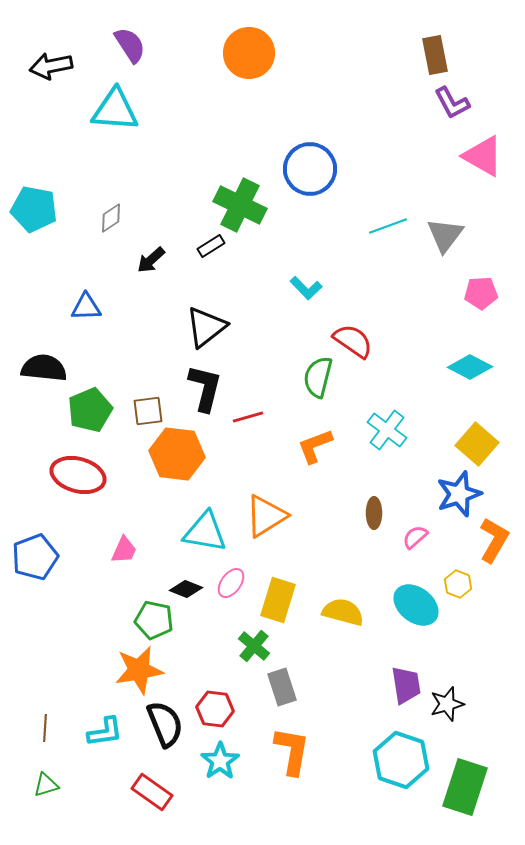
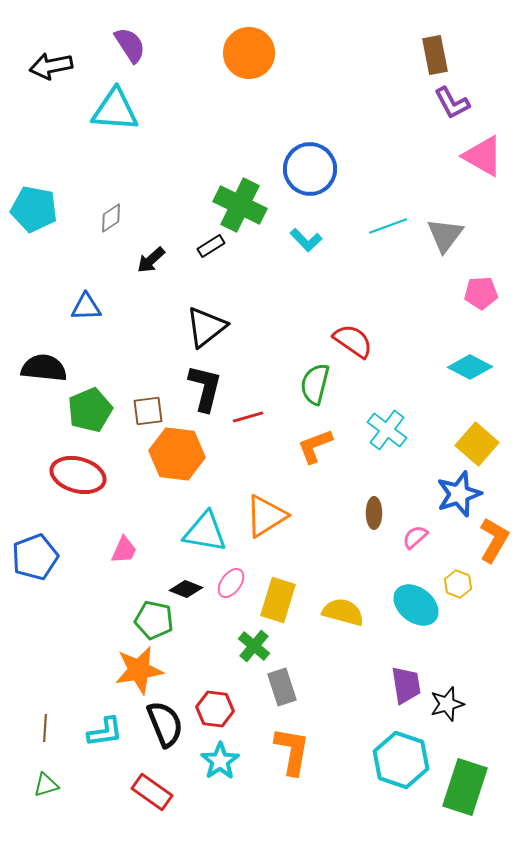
cyan L-shape at (306, 288): moved 48 px up
green semicircle at (318, 377): moved 3 px left, 7 px down
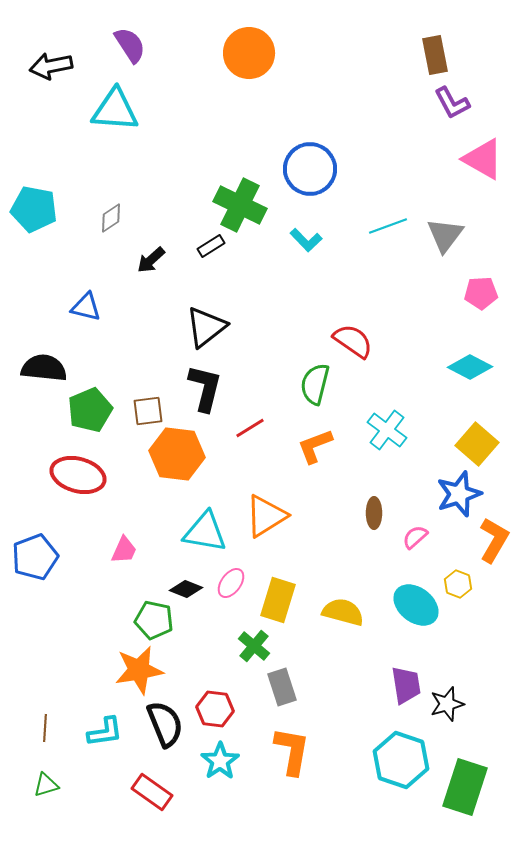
pink triangle at (483, 156): moved 3 px down
blue triangle at (86, 307): rotated 16 degrees clockwise
red line at (248, 417): moved 2 px right, 11 px down; rotated 16 degrees counterclockwise
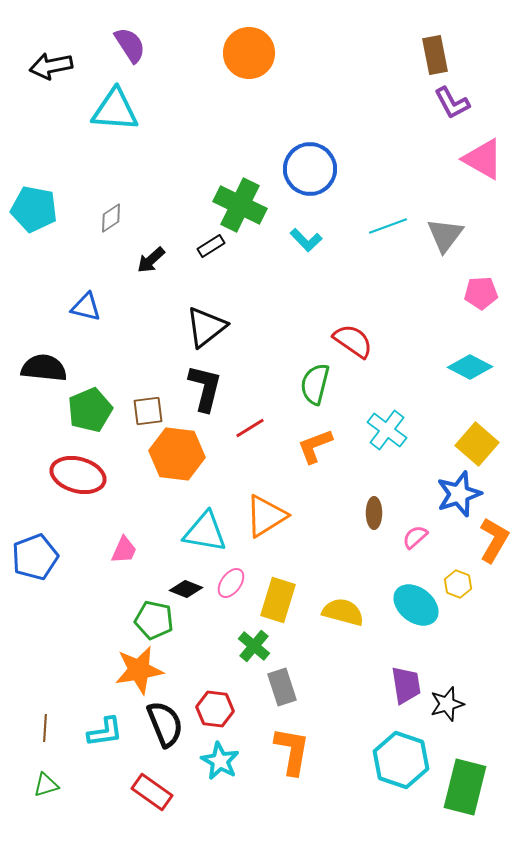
cyan star at (220, 761): rotated 9 degrees counterclockwise
green rectangle at (465, 787): rotated 4 degrees counterclockwise
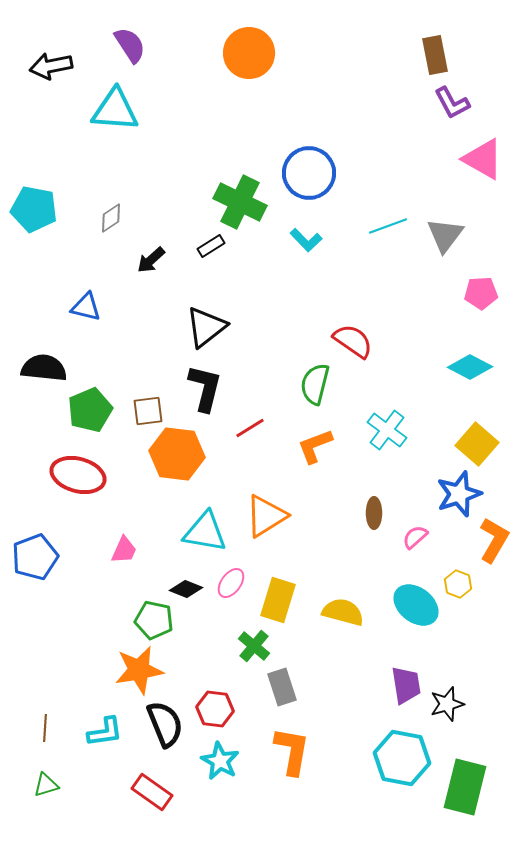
blue circle at (310, 169): moved 1 px left, 4 px down
green cross at (240, 205): moved 3 px up
cyan hexagon at (401, 760): moved 1 px right, 2 px up; rotated 8 degrees counterclockwise
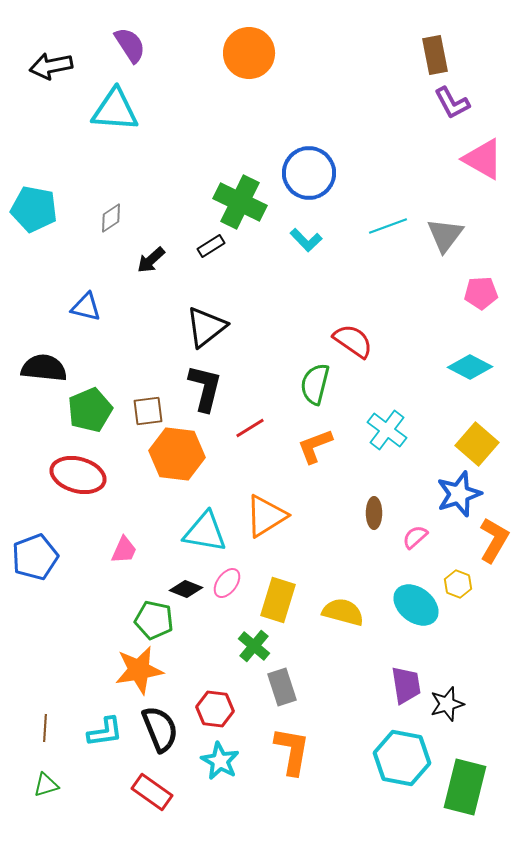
pink ellipse at (231, 583): moved 4 px left
black semicircle at (165, 724): moved 5 px left, 5 px down
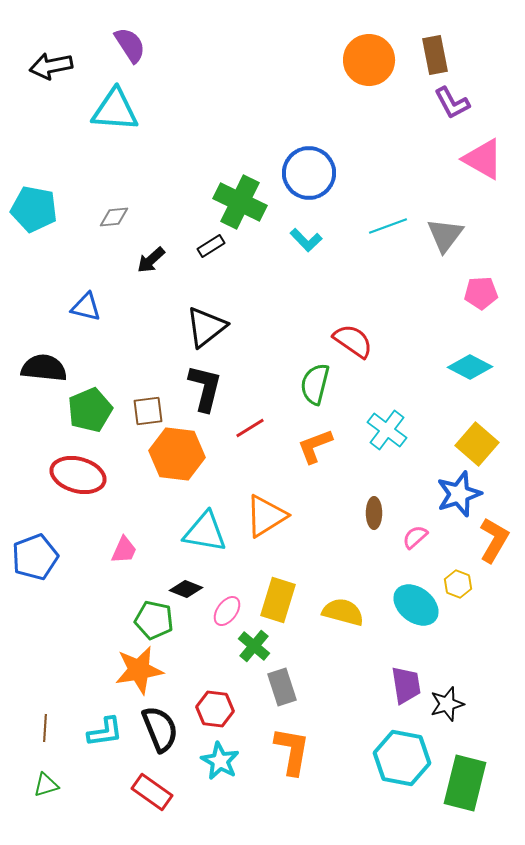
orange circle at (249, 53): moved 120 px right, 7 px down
gray diamond at (111, 218): moved 3 px right, 1 px up; rotated 28 degrees clockwise
pink ellipse at (227, 583): moved 28 px down
green rectangle at (465, 787): moved 4 px up
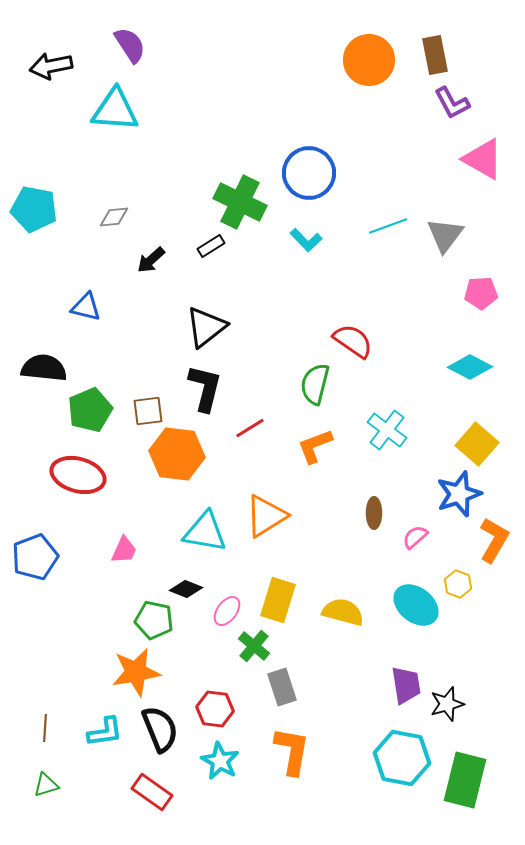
orange star at (139, 670): moved 3 px left, 2 px down
green rectangle at (465, 783): moved 3 px up
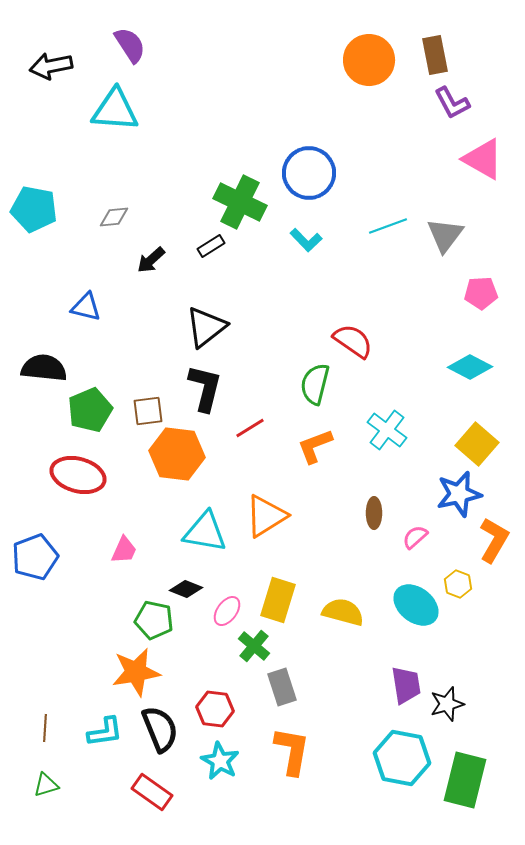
blue star at (459, 494): rotated 6 degrees clockwise
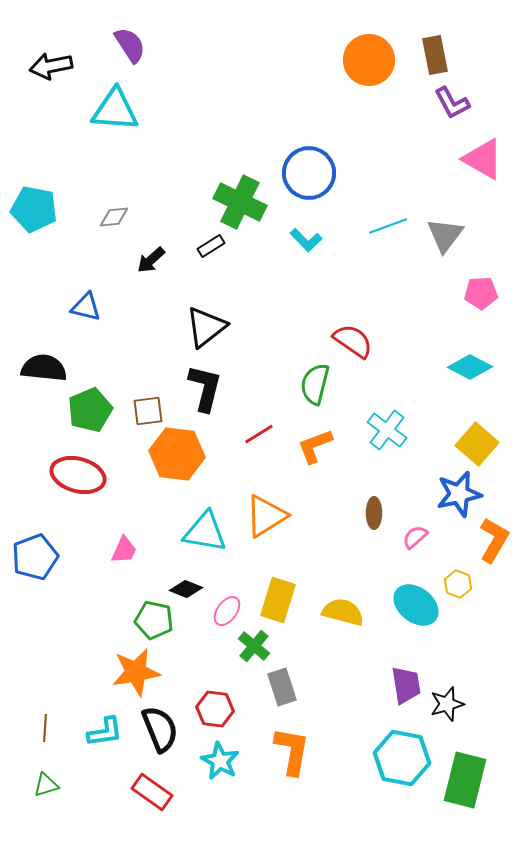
red line at (250, 428): moved 9 px right, 6 px down
